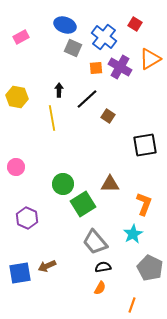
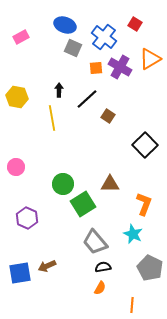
black square: rotated 35 degrees counterclockwise
cyan star: rotated 18 degrees counterclockwise
orange line: rotated 14 degrees counterclockwise
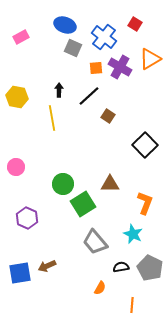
black line: moved 2 px right, 3 px up
orange L-shape: moved 1 px right, 1 px up
black semicircle: moved 18 px right
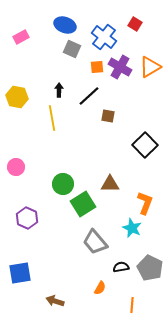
gray square: moved 1 px left, 1 px down
orange triangle: moved 8 px down
orange square: moved 1 px right, 1 px up
brown square: rotated 24 degrees counterclockwise
cyan star: moved 1 px left, 6 px up
brown arrow: moved 8 px right, 35 px down; rotated 42 degrees clockwise
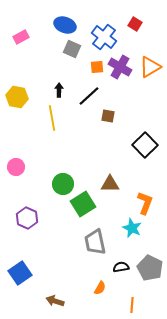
gray trapezoid: rotated 28 degrees clockwise
blue square: rotated 25 degrees counterclockwise
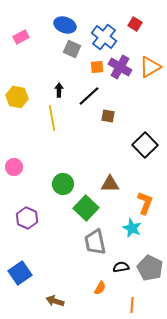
pink circle: moved 2 px left
green square: moved 3 px right, 4 px down; rotated 15 degrees counterclockwise
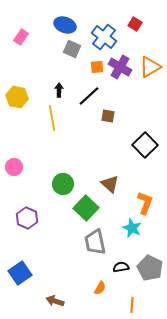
pink rectangle: rotated 28 degrees counterclockwise
brown triangle: rotated 42 degrees clockwise
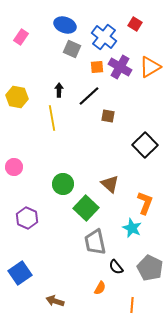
black semicircle: moved 5 px left; rotated 119 degrees counterclockwise
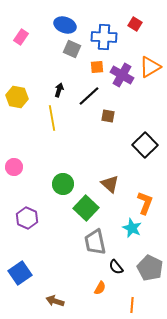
blue cross: rotated 35 degrees counterclockwise
purple cross: moved 2 px right, 8 px down
black arrow: rotated 16 degrees clockwise
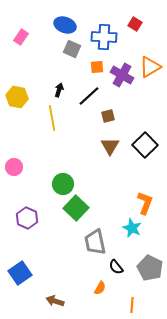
brown square: rotated 24 degrees counterclockwise
brown triangle: moved 38 px up; rotated 18 degrees clockwise
green square: moved 10 px left
